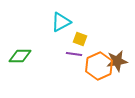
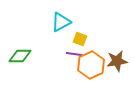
orange hexagon: moved 8 px left, 1 px up
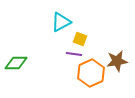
green diamond: moved 4 px left, 7 px down
orange hexagon: moved 8 px down
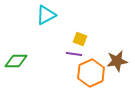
cyan triangle: moved 15 px left, 7 px up
green diamond: moved 2 px up
